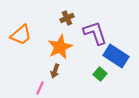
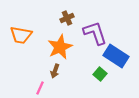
orange trapezoid: rotated 50 degrees clockwise
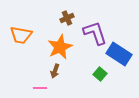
blue rectangle: moved 3 px right, 2 px up
pink line: rotated 64 degrees clockwise
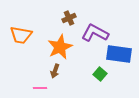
brown cross: moved 2 px right
purple L-shape: rotated 44 degrees counterclockwise
blue rectangle: rotated 25 degrees counterclockwise
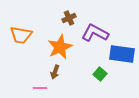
blue rectangle: moved 3 px right
brown arrow: moved 1 px down
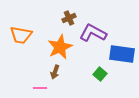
purple L-shape: moved 2 px left
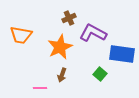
brown arrow: moved 7 px right, 3 px down
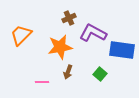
orange trapezoid: rotated 125 degrees clockwise
orange star: rotated 15 degrees clockwise
blue rectangle: moved 4 px up
brown arrow: moved 6 px right, 3 px up
pink line: moved 2 px right, 6 px up
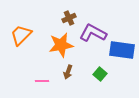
orange star: moved 1 px right, 2 px up
pink line: moved 1 px up
